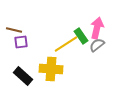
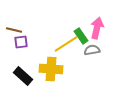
gray semicircle: moved 5 px left, 5 px down; rotated 28 degrees clockwise
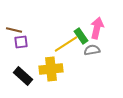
yellow cross: rotated 10 degrees counterclockwise
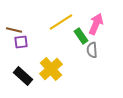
pink arrow: moved 1 px left, 4 px up; rotated 10 degrees clockwise
yellow line: moved 5 px left, 22 px up
gray semicircle: rotated 84 degrees counterclockwise
yellow cross: rotated 35 degrees counterclockwise
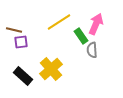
yellow line: moved 2 px left
